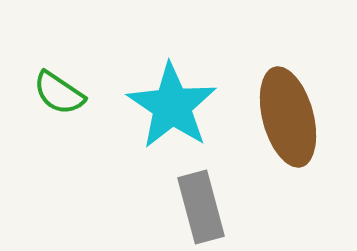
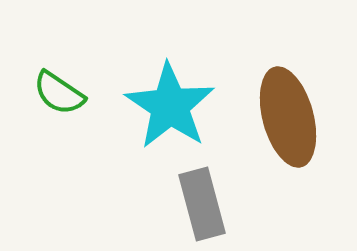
cyan star: moved 2 px left
gray rectangle: moved 1 px right, 3 px up
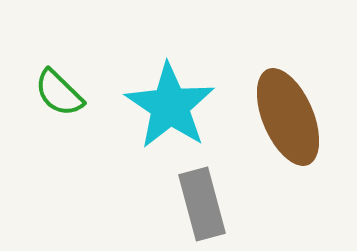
green semicircle: rotated 10 degrees clockwise
brown ellipse: rotated 8 degrees counterclockwise
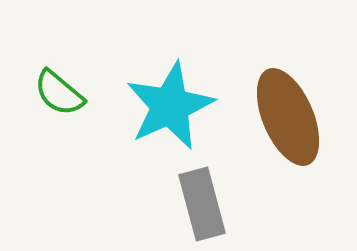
green semicircle: rotated 4 degrees counterclockwise
cyan star: rotated 14 degrees clockwise
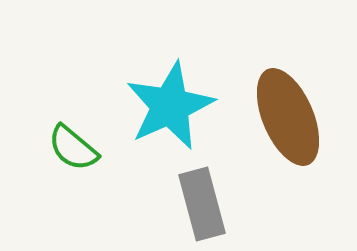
green semicircle: moved 14 px right, 55 px down
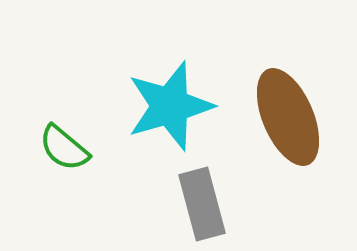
cyan star: rotated 8 degrees clockwise
green semicircle: moved 9 px left
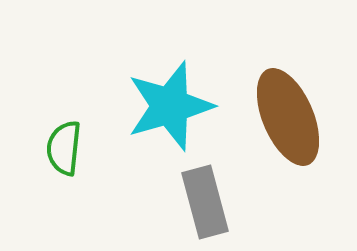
green semicircle: rotated 56 degrees clockwise
gray rectangle: moved 3 px right, 2 px up
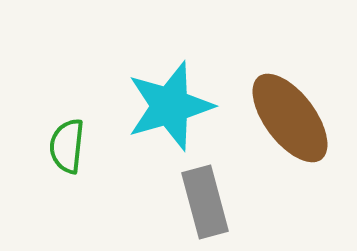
brown ellipse: moved 2 px right, 1 px down; rotated 14 degrees counterclockwise
green semicircle: moved 3 px right, 2 px up
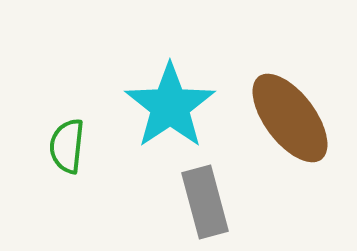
cyan star: rotated 18 degrees counterclockwise
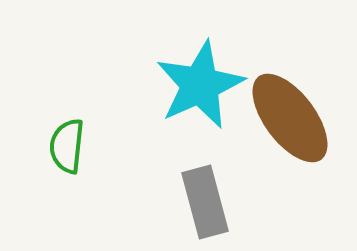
cyan star: moved 30 px right, 21 px up; rotated 10 degrees clockwise
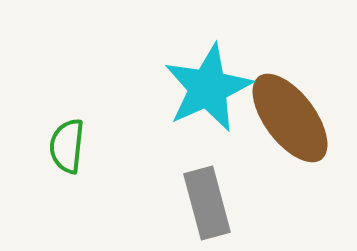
cyan star: moved 8 px right, 3 px down
gray rectangle: moved 2 px right, 1 px down
